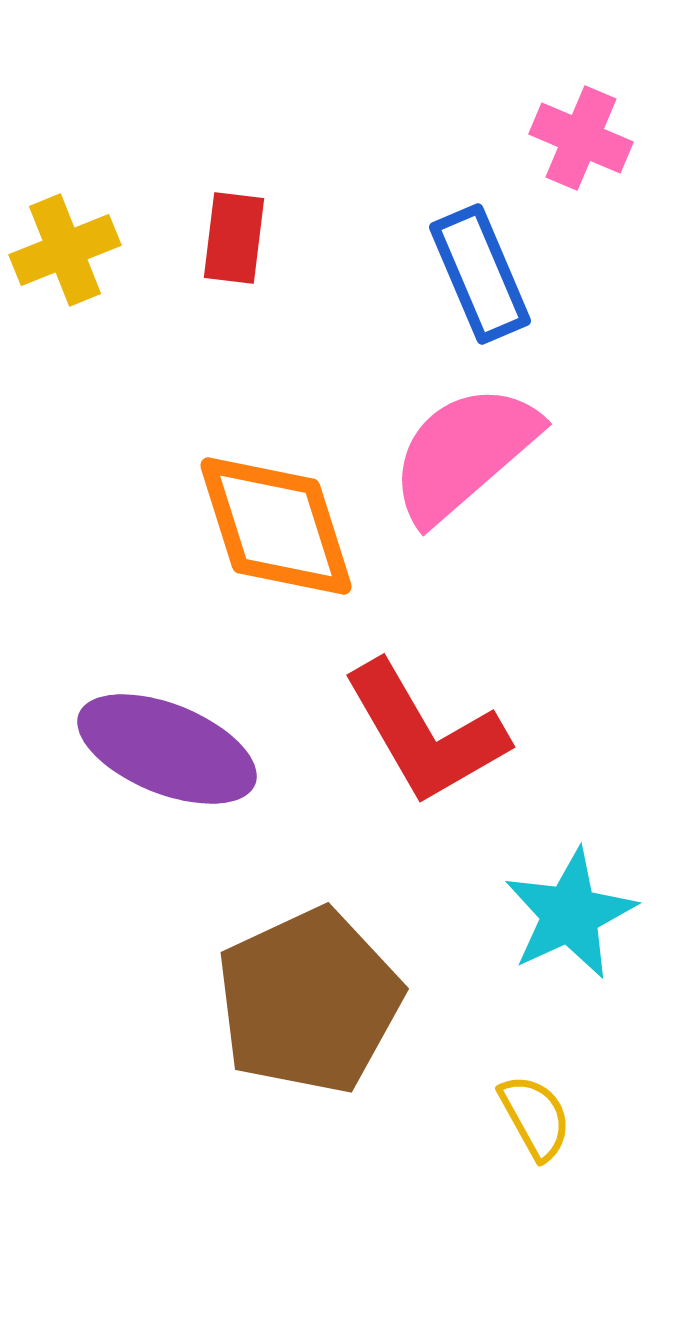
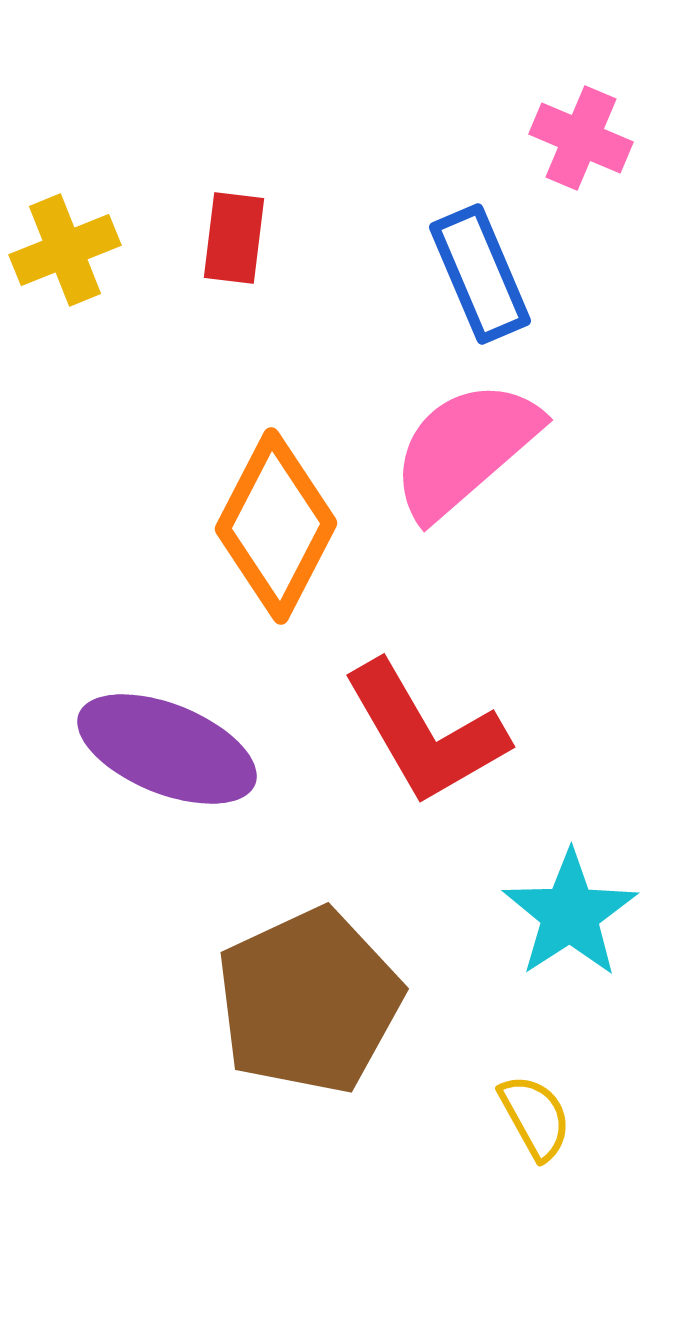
pink semicircle: moved 1 px right, 4 px up
orange diamond: rotated 45 degrees clockwise
cyan star: rotated 8 degrees counterclockwise
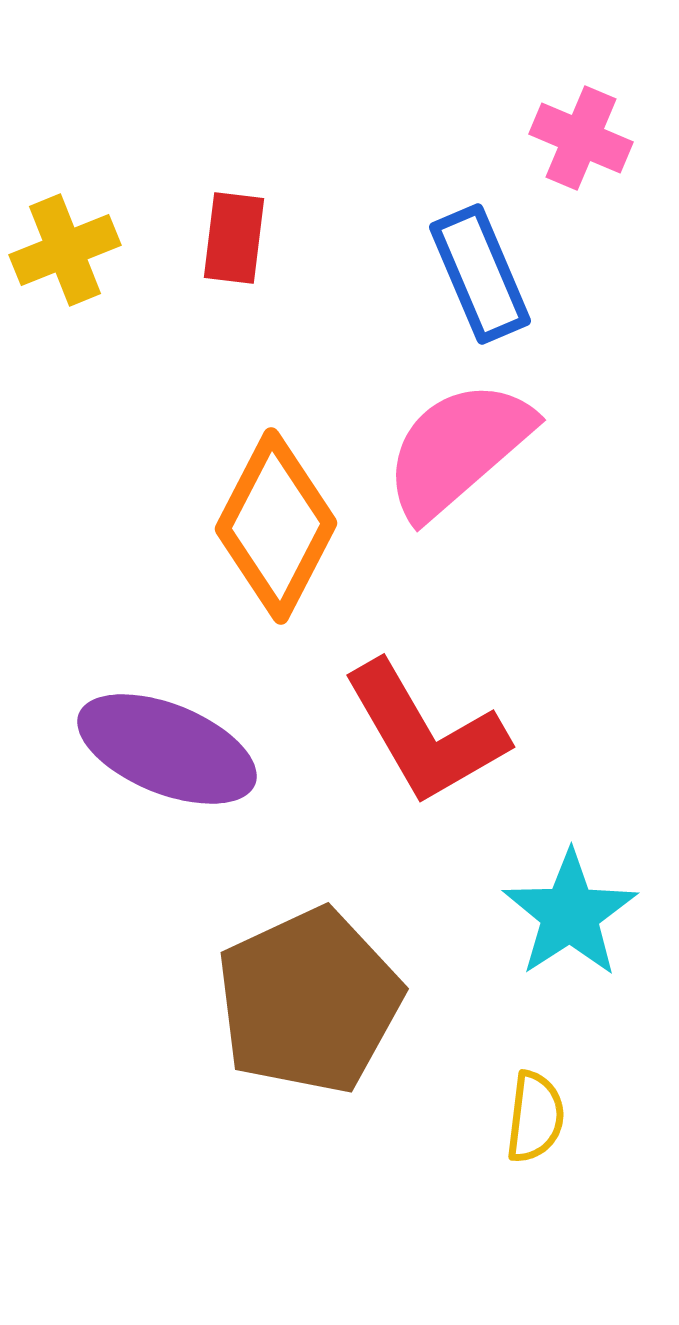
pink semicircle: moved 7 px left
yellow semicircle: rotated 36 degrees clockwise
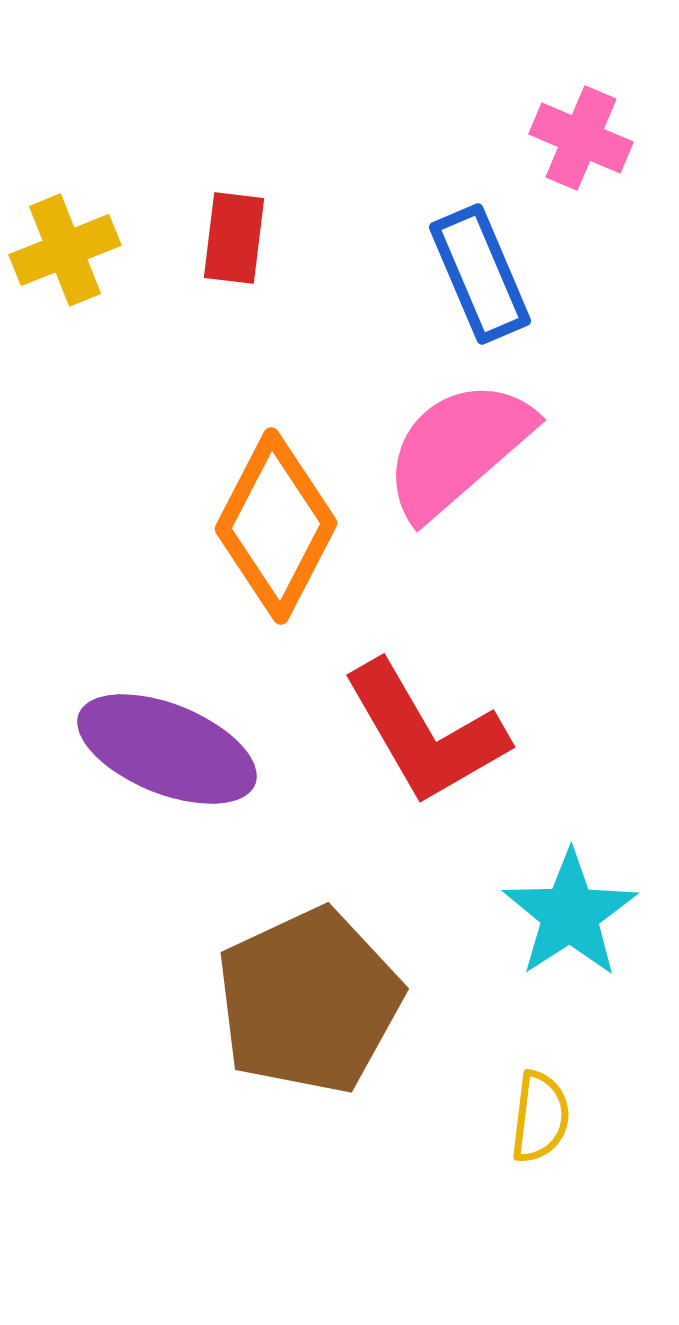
yellow semicircle: moved 5 px right
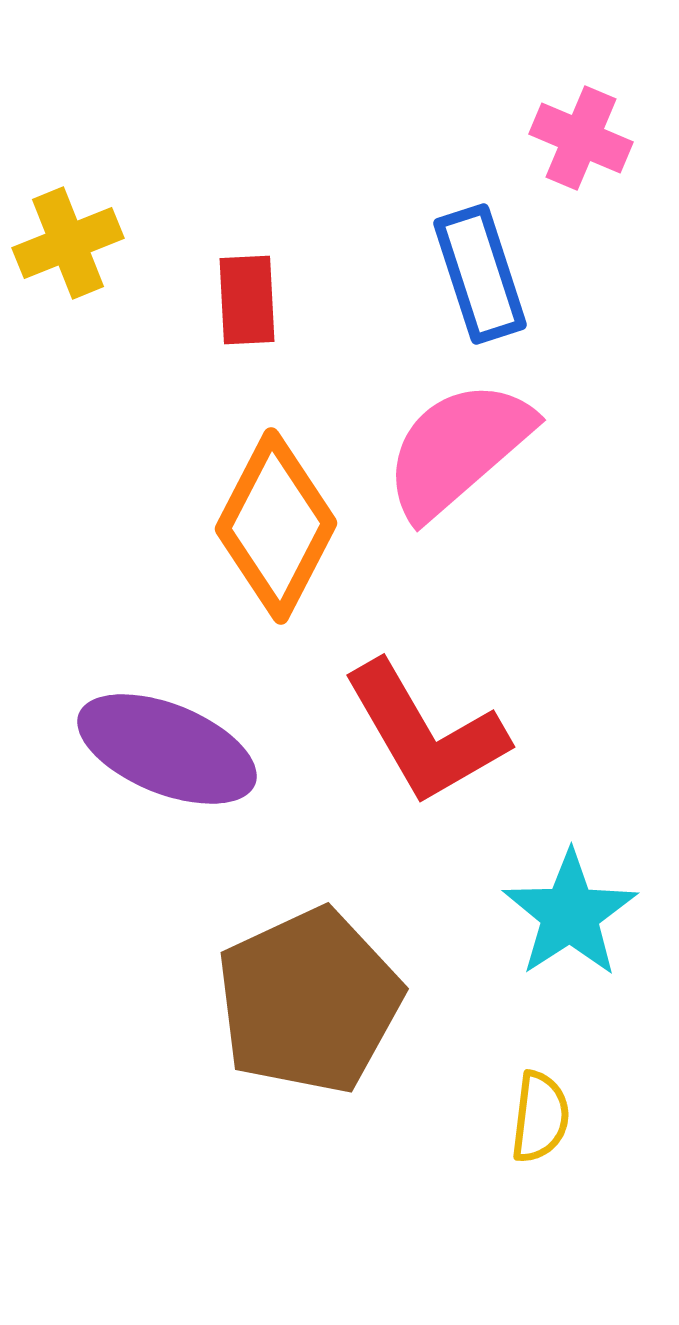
red rectangle: moved 13 px right, 62 px down; rotated 10 degrees counterclockwise
yellow cross: moved 3 px right, 7 px up
blue rectangle: rotated 5 degrees clockwise
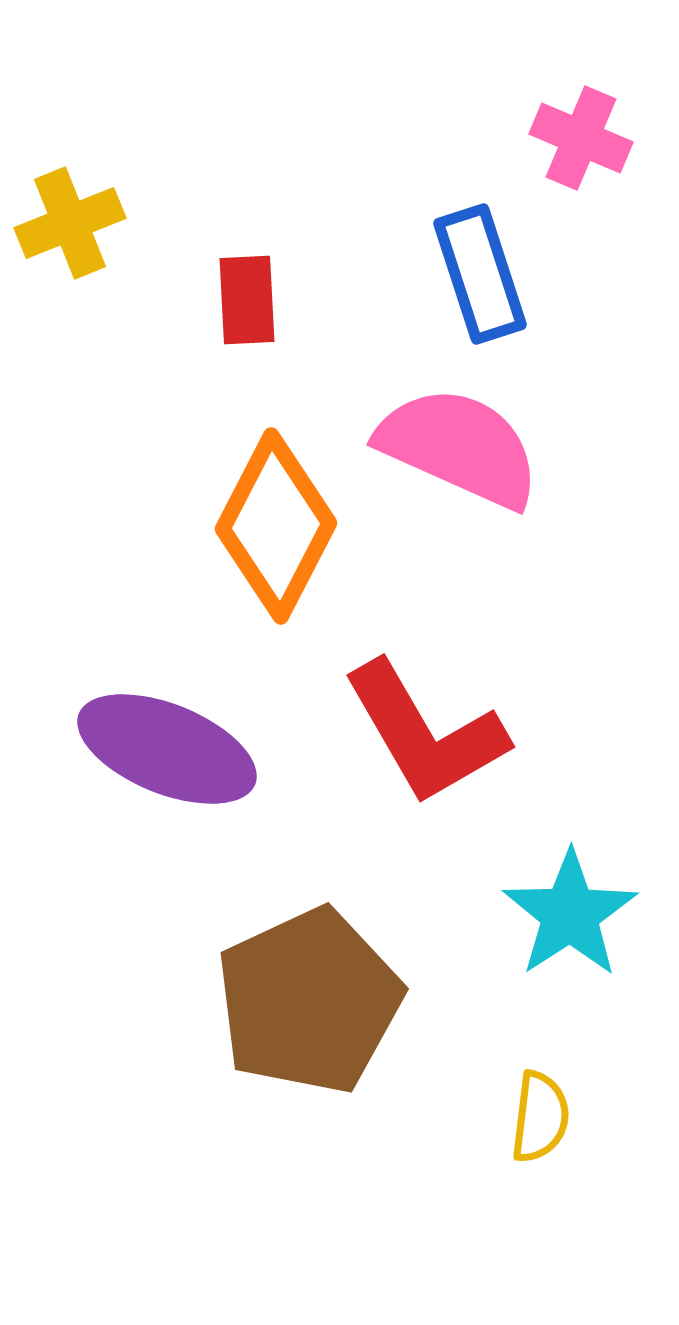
yellow cross: moved 2 px right, 20 px up
pink semicircle: moved 1 px right, 2 px up; rotated 65 degrees clockwise
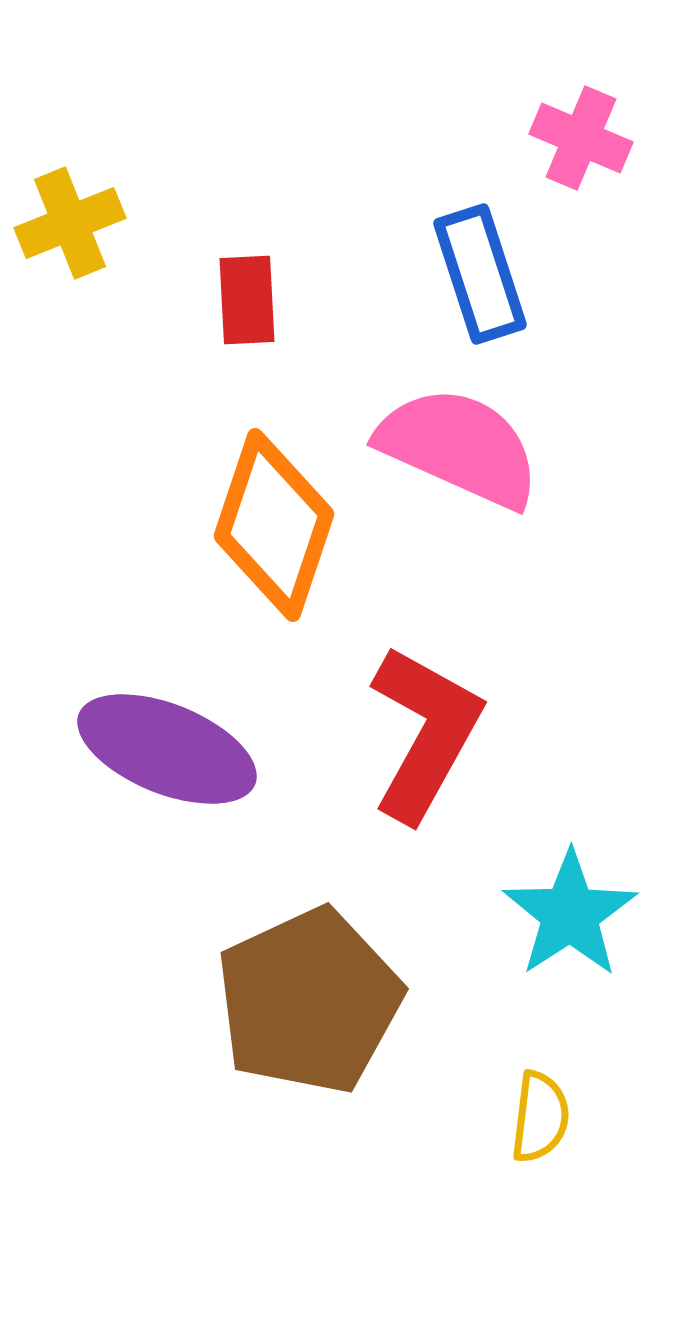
orange diamond: moved 2 px left, 1 px up; rotated 9 degrees counterclockwise
red L-shape: rotated 121 degrees counterclockwise
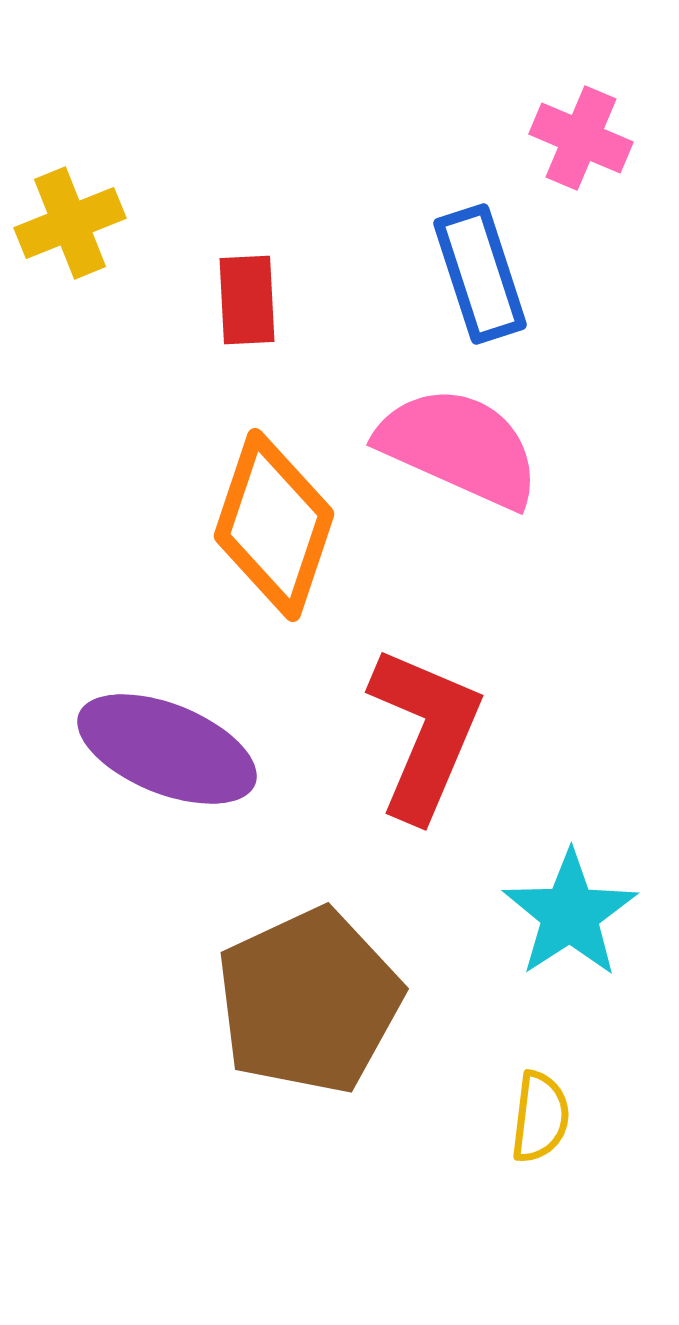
red L-shape: rotated 6 degrees counterclockwise
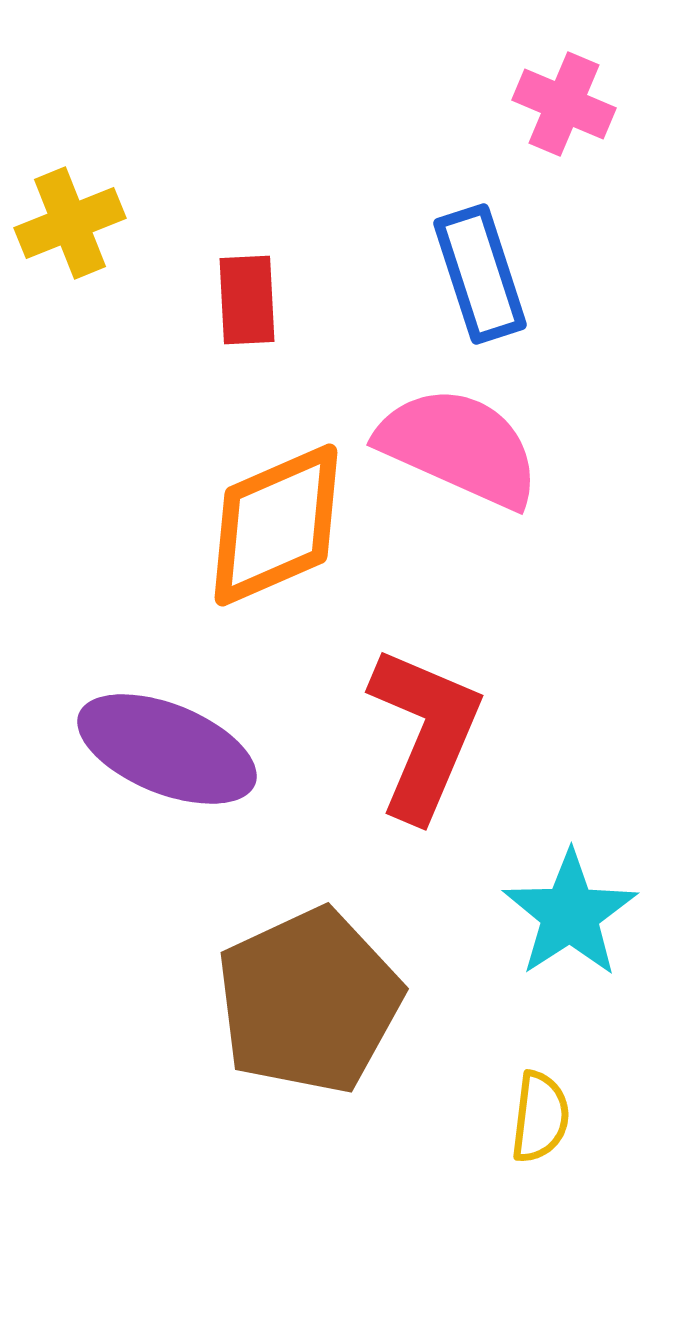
pink cross: moved 17 px left, 34 px up
orange diamond: moved 2 px right; rotated 48 degrees clockwise
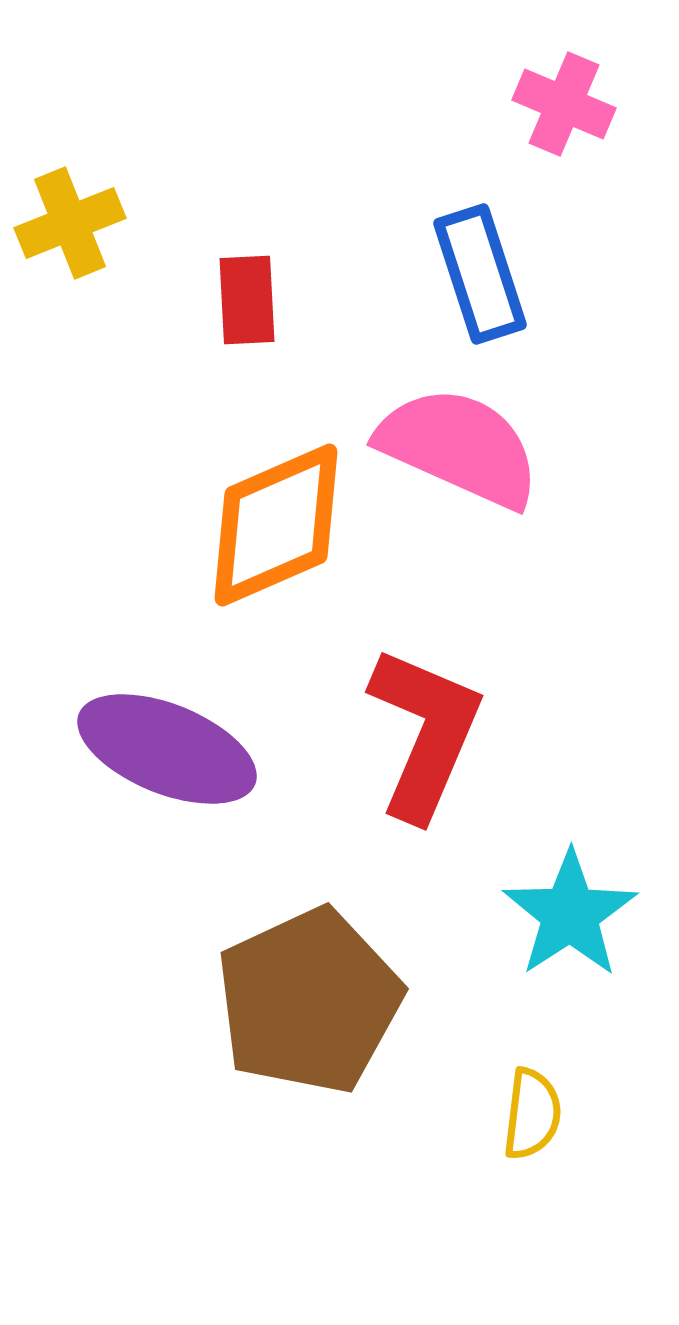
yellow semicircle: moved 8 px left, 3 px up
